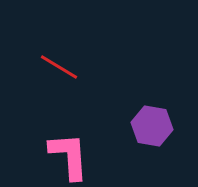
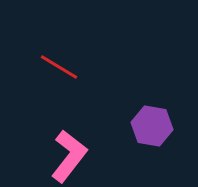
pink L-shape: rotated 42 degrees clockwise
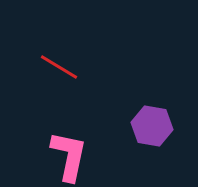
pink L-shape: rotated 26 degrees counterclockwise
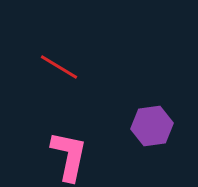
purple hexagon: rotated 18 degrees counterclockwise
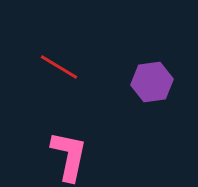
purple hexagon: moved 44 px up
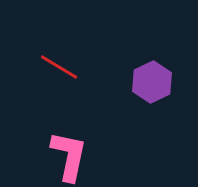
purple hexagon: rotated 18 degrees counterclockwise
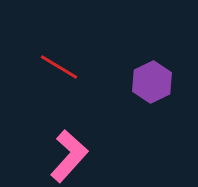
pink L-shape: rotated 30 degrees clockwise
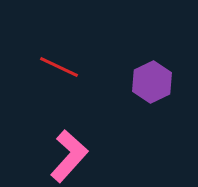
red line: rotated 6 degrees counterclockwise
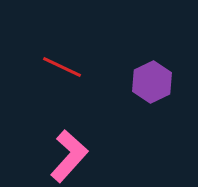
red line: moved 3 px right
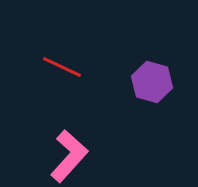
purple hexagon: rotated 18 degrees counterclockwise
